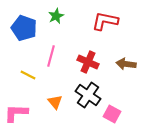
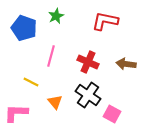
yellow line: moved 3 px right, 7 px down
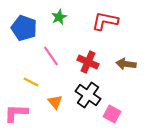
green star: moved 3 px right, 1 px down
pink line: rotated 50 degrees counterclockwise
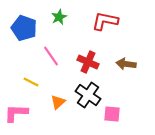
orange triangle: moved 3 px right; rotated 28 degrees clockwise
pink square: rotated 24 degrees counterclockwise
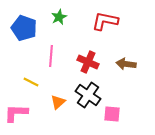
pink line: rotated 40 degrees clockwise
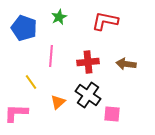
red cross: rotated 30 degrees counterclockwise
yellow line: rotated 28 degrees clockwise
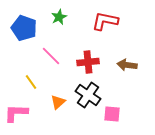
pink line: rotated 50 degrees counterclockwise
brown arrow: moved 1 px right, 1 px down
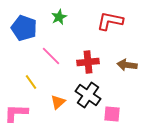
red L-shape: moved 5 px right
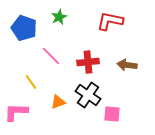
orange triangle: rotated 21 degrees clockwise
pink L-shape: moved 1 px up
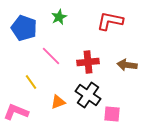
pink L-shape: rotated 20 degrees clockwise
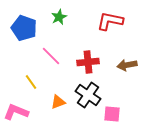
brown arrow: rotated 18 degrees counterclockwise
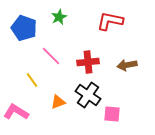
yellow line: moved 1 px right, 2 px up
pink L-shape: rotated 10 degrees clockwise
